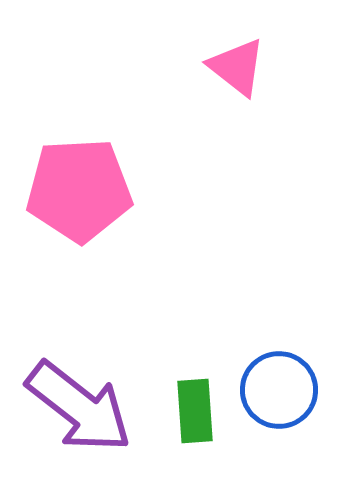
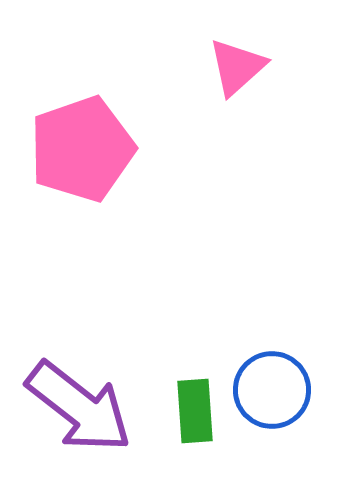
pink triangle: rotated 40 degrees clockwise
pink pentagon: moved 3 px right, 41 px up; rotated 16 degrees counterclockwise
blue circle: moved 7 px left
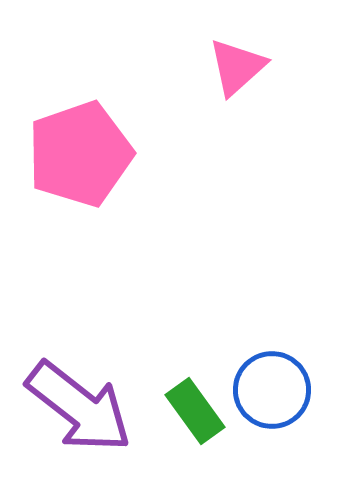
pink pentagon: moved 2 px left, 5 px down
green rectangle: rotated 32 degrees counterclockwise
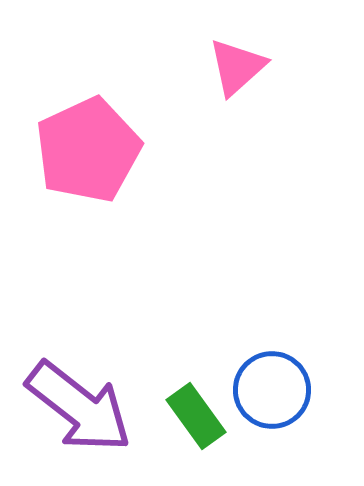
pink pentagon: moved 8 px right, 4 px up; rotated 6 degrees counterclockwise
green rectangle: moved 1 px right, 5 px down
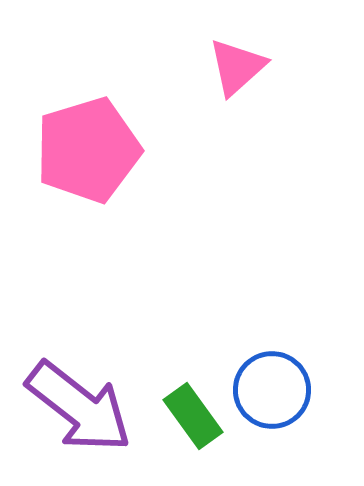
pink pentagon: rotated 8 degrees clockwise
green rectangle: moved 3 px left
